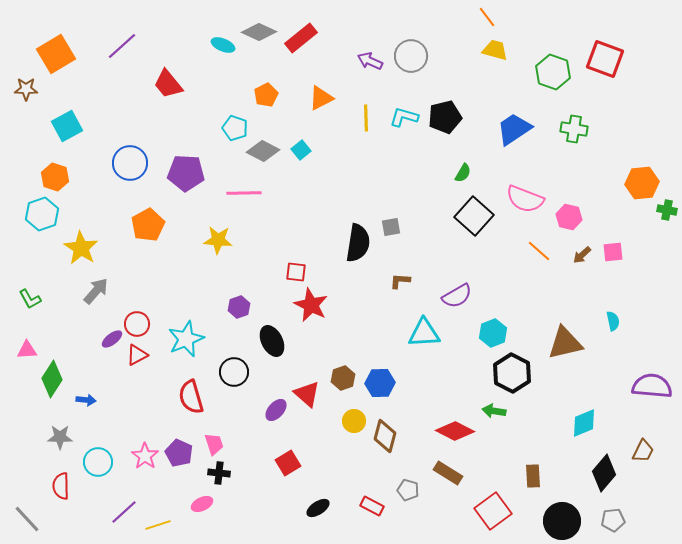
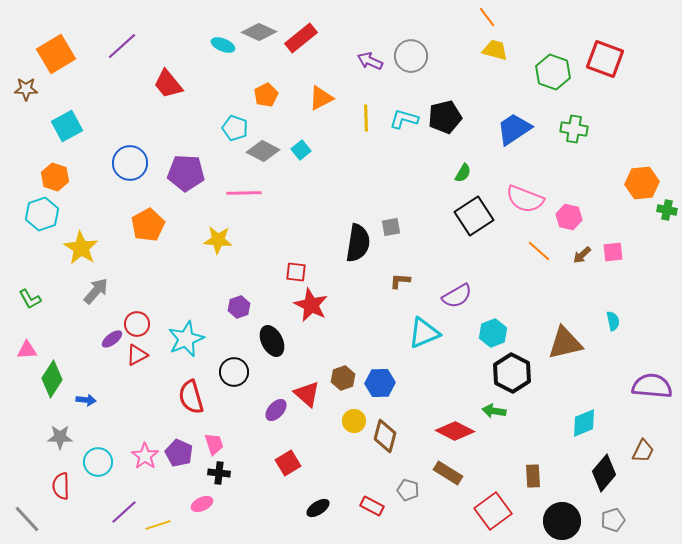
cyan L-shape at (404, 117): moved 2 px down
black square at (474, 216): rotated 15 degrees clockwise
cyan triangle at (424, 333): rotated 20 degrees counterclockwise
gray pentagon at (613, 520): rotated 10 degrees counterclockwise
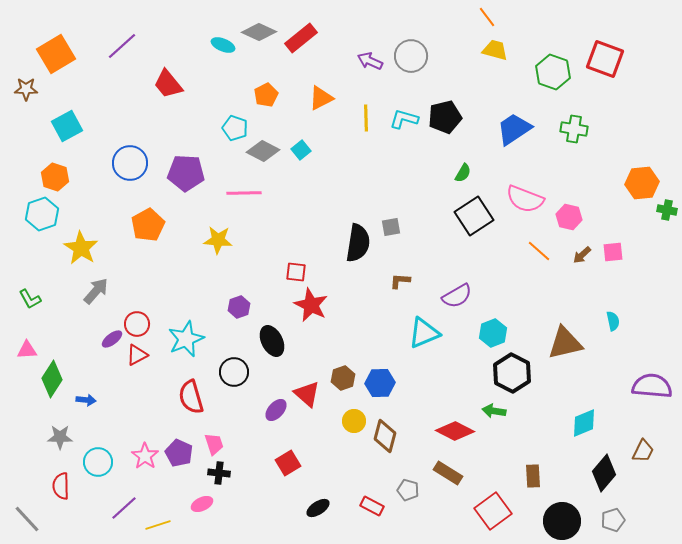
purple line at (124, 512): moved 4 px up
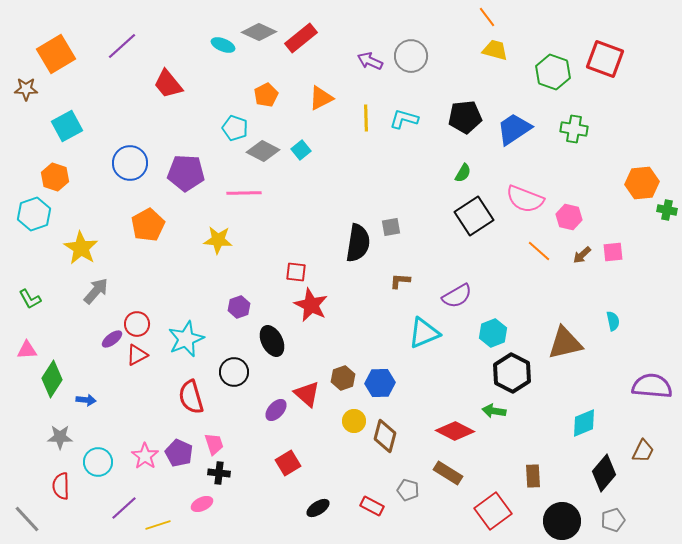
black pentagon at (445, 117): moved 20 px right; rotated 8 degrees clockwise
cyan hexagon at (42, 214): moved 8 px left
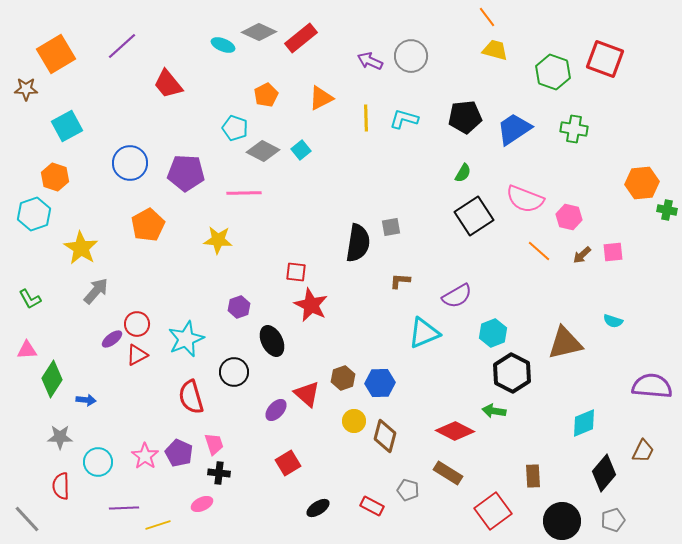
cyan semicircle at (613, 321): rotated 120 degrees clockwise
purple line at (124, 508): rotated 40 degrees clockwise
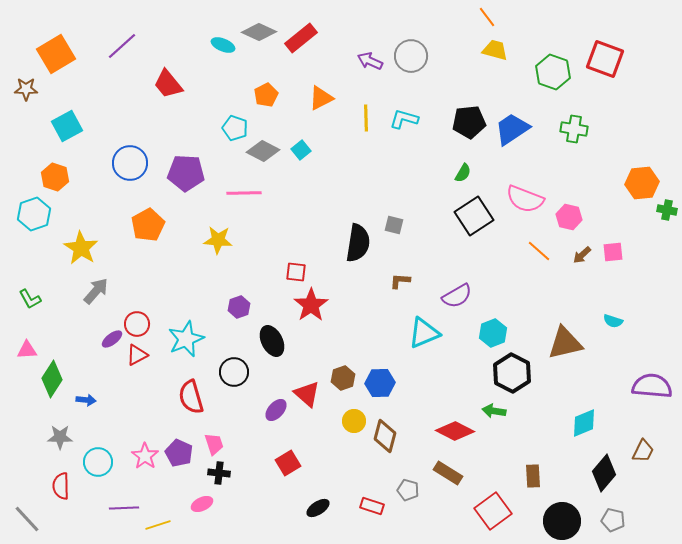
black pentagon at (465, 117): moved 4 px right, 5 px down
blue trapezoid at (514, 129): moved 2 px left
gray square at (391, 227): moved 3 px right, 2 px up; rotated 24 degrees clockwise
red star at (311, 305): rotated 12 degrees clockwise
red rectangle at (372, 506): rotated 10 degrees counterclockwise
gray pentagon at (613, 520): rotated 30 degrees clockwise
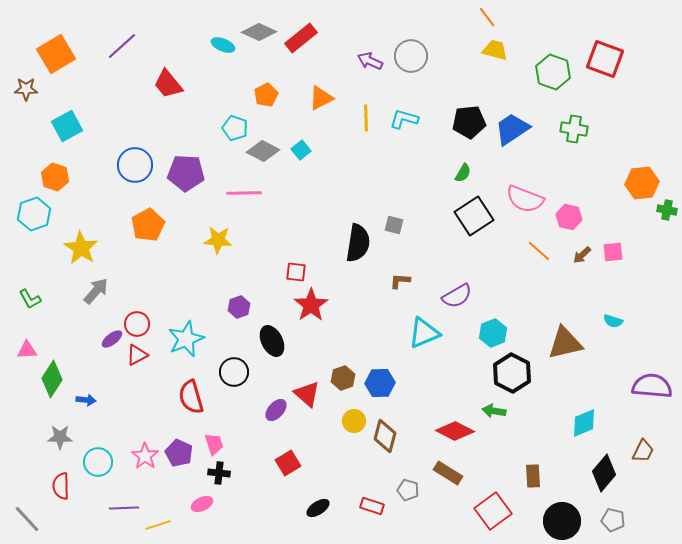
blue circle at (130, 163): moved 5 px right, 2 px down
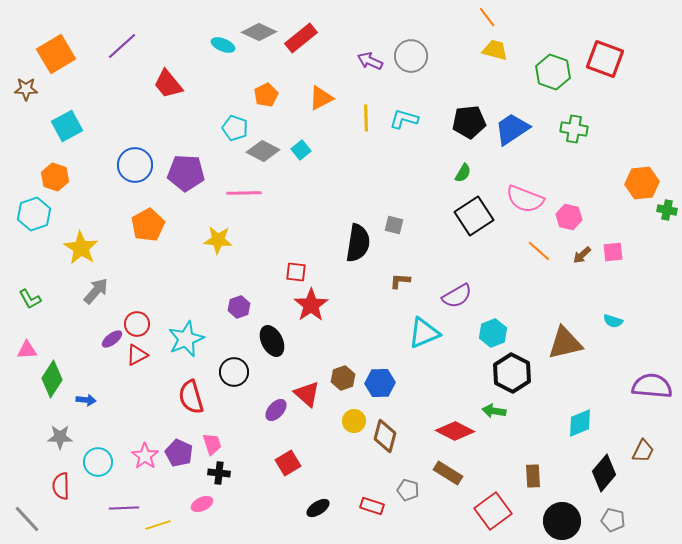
cyan diamond at (584, 423): moved 4 px left
pink trapezoid at (214, 444): moved 2 px left
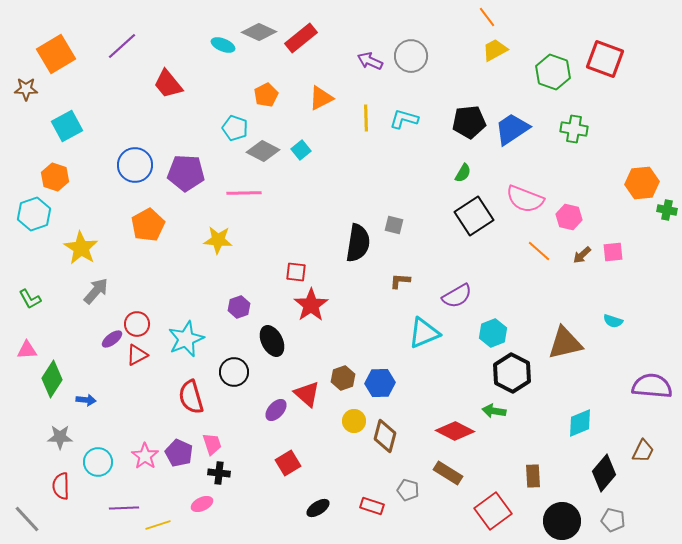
yellow trapezoid at (495, 50): rotated 44 degrees counterclockwise
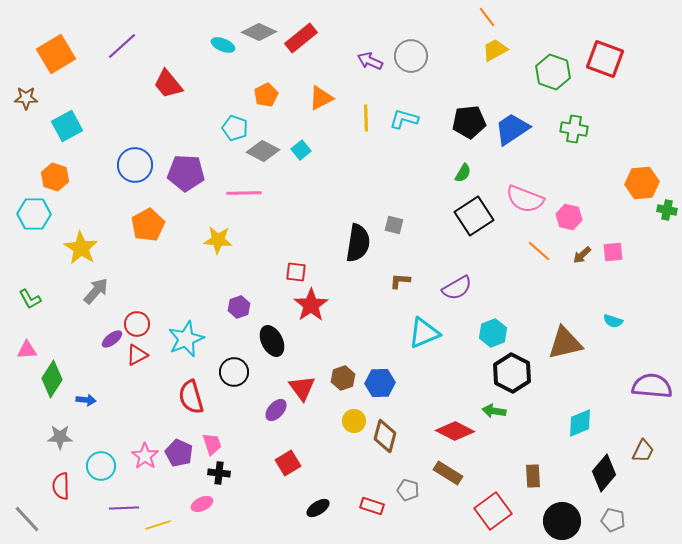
brown star at (26, 89): moved 9 px down
cyan hexagon at (34, 214): rotated 20 degrees clockwise
purple semicircle at (457, 296): moved 8 px up
red triangle at (307, 394): moved 5 px left, 6 px up; rotated 12 degrees clockwise
cyan circle at (98, 462): moved 3 px right, 4 px down
